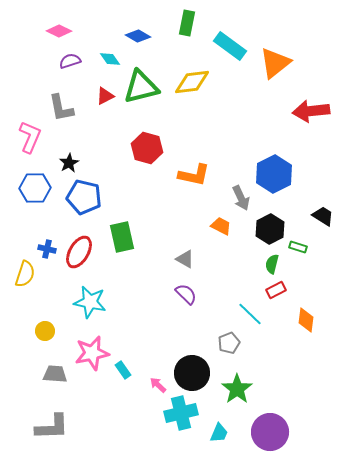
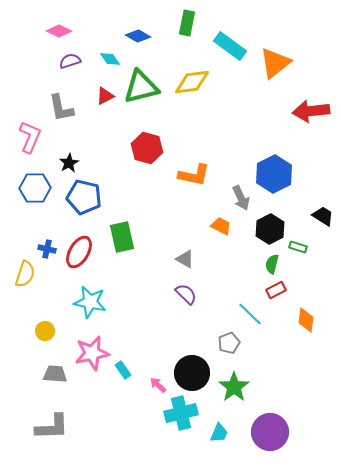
green star at (237, 389): moved 3 px left, 2 px up
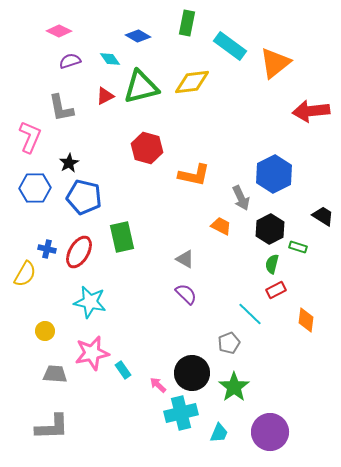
yellow semicircle at (25, 274): rotated 12 degrees clockwise
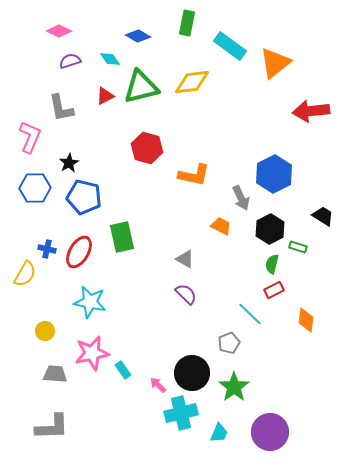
red rectangle at (276, 290): moved 2 px left
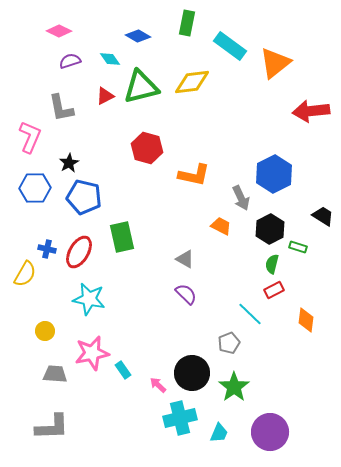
cyan star at (90, 302): moved 1 px left, 3 px up
cyan cross at (181, 413): moved 1 px left, 5 px down
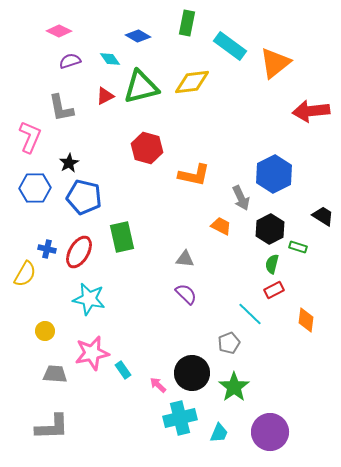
gray triangle at (185, 259): rotated 24 degrees counterclockwise
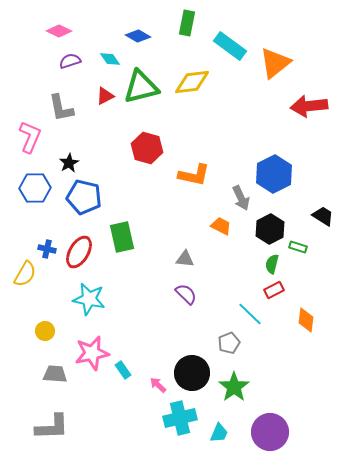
red arrow at (311, 111): moved 2 px left, 5 px up
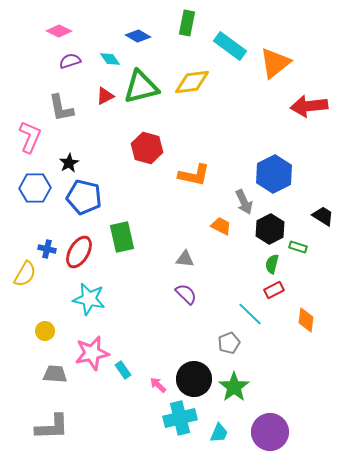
gray arrow at (241, 198): moved 3 px right, 4 px down
black circle at (192, 373): moved 2 px right, 6 px down
